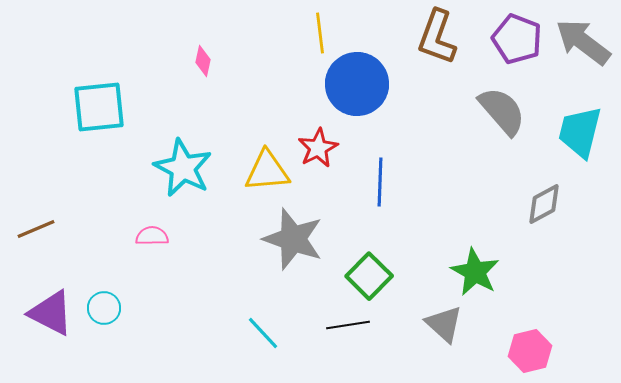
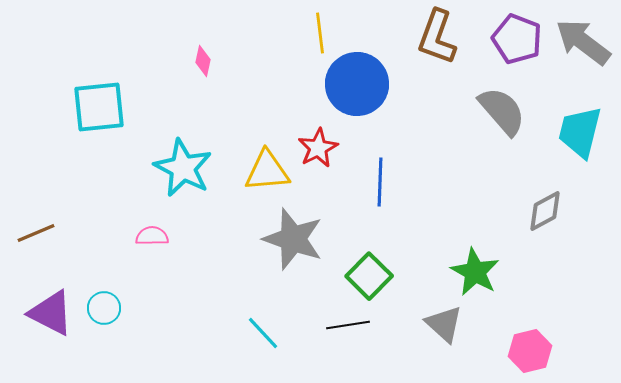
gray diamond: moved 1 px right, 7 px down
brown line: moved 4 px down
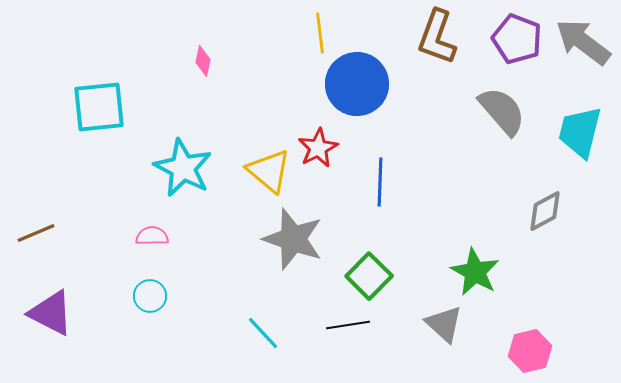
yellow triangle: moved 2 px right; rotated 45 degrees clockwise
cyan circle: moved 46 px right, 12 px up
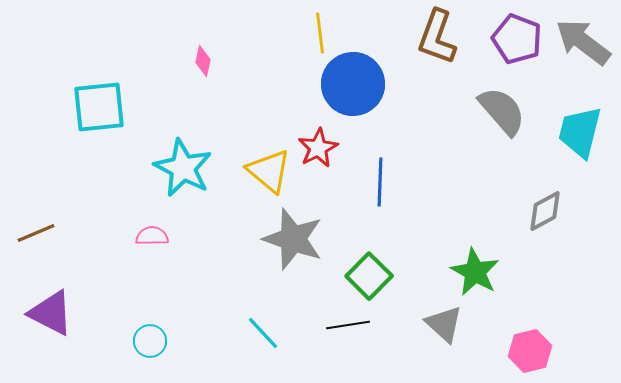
blue circle: moved 4 px left
cyan circle: moved 45 px down
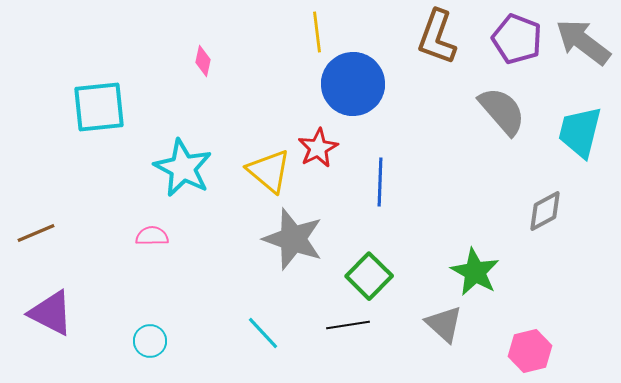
yellow line: moved 3 px left, 1 px up
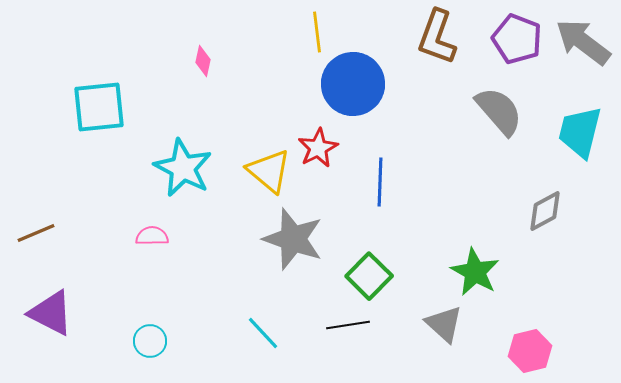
gray semicircle: moved 3 px left
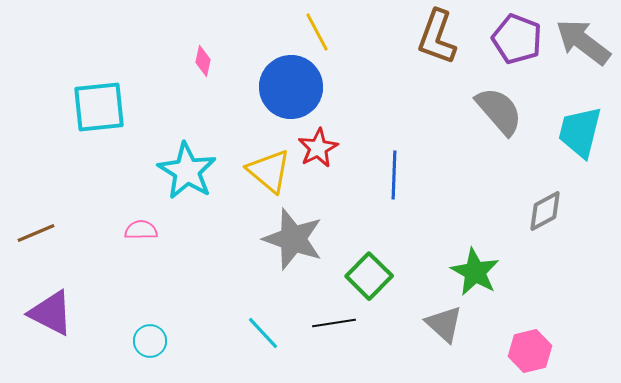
yellow line: rotated 21 degrees counterclockwise
blue circle: moved 62 px left, 3 px down
cyan star: moved 4 px right, 3 px down; rotated 4 degrees clockwise
blue line: moved 14 px right, 7 px up
pink semicircle: moved 11 px left, 6 px up
black line: moved 14 px left, 2 px up
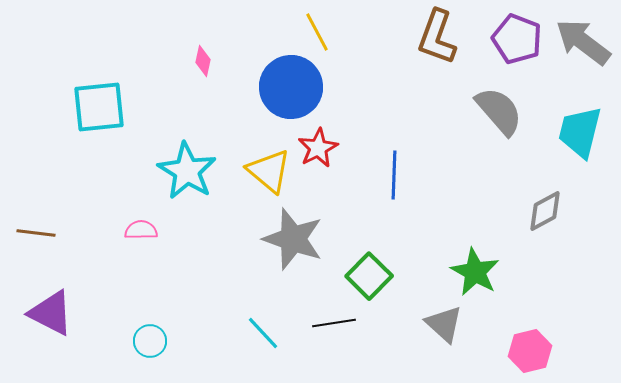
brown line: rotated 30 degrees clockwise
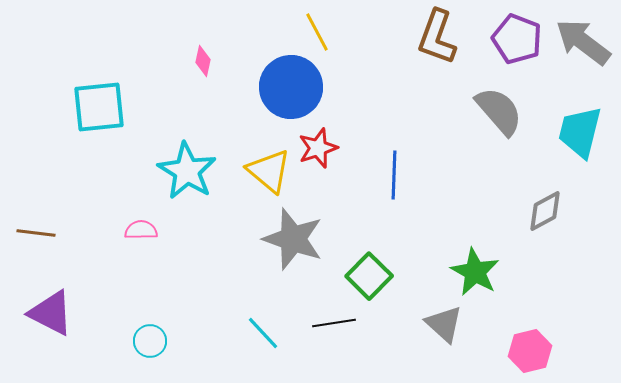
red star: rotated 9 degrees clockwise
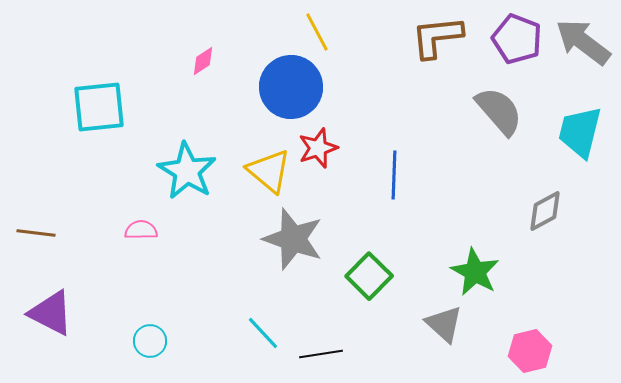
brown L-shape: rotated 64 degrees clockwise
pink diamond: rotated 44 degrees clockwise
black line: moved 13 px left, 31 px down
